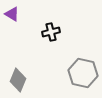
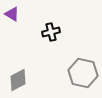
gray diamond: rotated 40 degrees clockwise
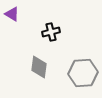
gray hexagon: rotated 16 degrees counterclockwise
gray diamond: moved 21 px right, 13 px up; rotated 55 degrees counterclockwise
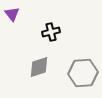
purple triangle: rotated 21 degrees clockwise
gray diamond: rotated 65 degrees clockwise
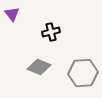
gray diamond: rotated 40 degrees clockwise
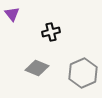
gray diamond: moved 2 px left, 1 px down
gray hexagon: rotated 20 degrees counterclockwise
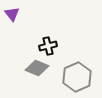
black cross: moved 3 px left, 14 px down
gray hexagon: moved 6 px left, 4 px down
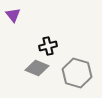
purple triangle: moved 1 px right, 1 px down
gray hexagon: moved 4 px up; rotated 20 degrees counterclockwise
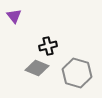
purple triangle: moved 1 px right, 1 px down
